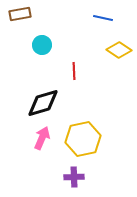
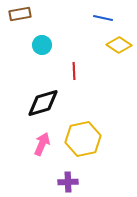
yellow diamond: moved 5 px up
pink arrow: moved 6 px down
purple cross: moved 6 px left, 5 px down
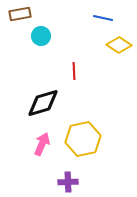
cyan circle: moved 1 px left, 9 px up
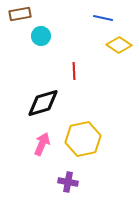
purple cross: rotated 12 degrees clockwise
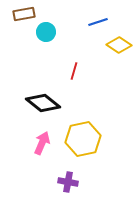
brown rectangle: moved 4 px right
blue line: moved 5 px left, 4 px down; rotated 30 degrees counterclockwise
cyan circle: moved 5 px right, 4 px up
red line: rotated 18 degrees clockwise
black diamond: rotated 56 degrees clockwise
pink arrow: moved 1 px up
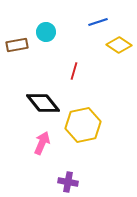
brown rectangle: moved 7 px left, 31 px down
black diamond: rotated 12 degrees clockwise
yellow hexagon: moved 14 px up
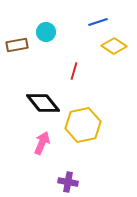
yellow diamond: moved 5 px left, 1 px down
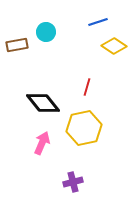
red line: moved 13 px right, 16 px down
yellow hexagon: moved 1 px right, 3 px down
purple cross: moved 5 px right; rotated 24 degrees counterclockwise
